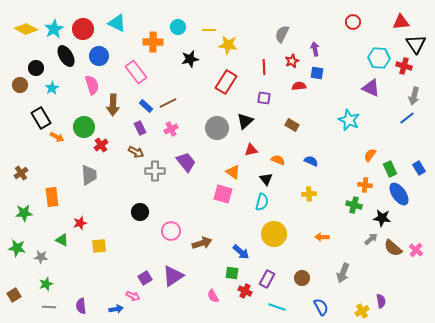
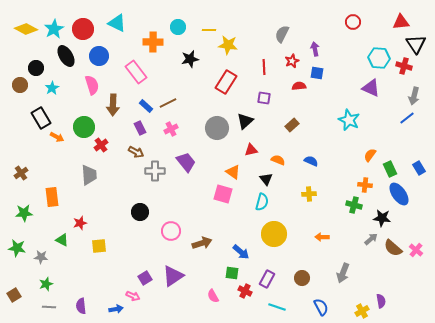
brown rectangle at (292, 125): rotated 72 degrees counterclockwise
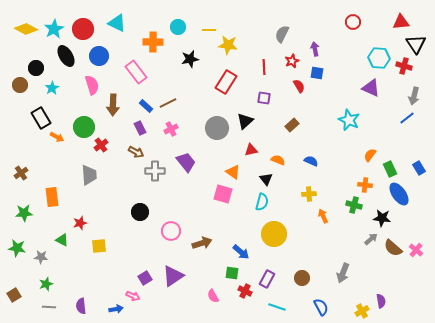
red semicircle at (299, 86): rotated 64 degrees clockwise
orange arrow at (322, 237): moved 1 px right, 21 px up; rotated 64 degrees clockwise
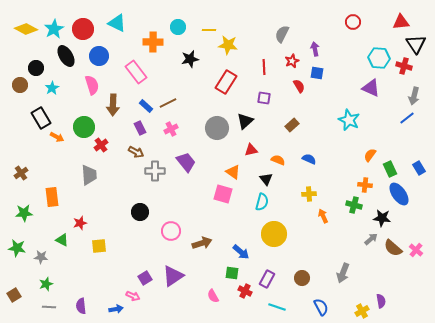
blue semicircle at (311, 161): moved 2 px left, 2 px up
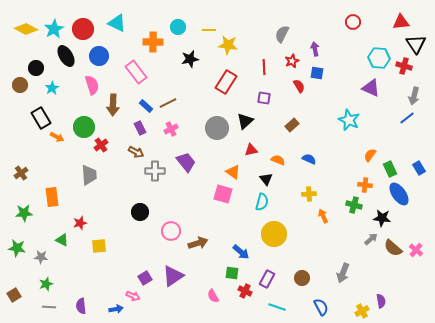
brown arrow at (202, 243): moved 4 px left
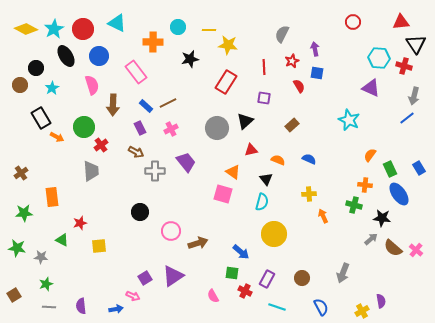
gray trapezoid at (89, 175): moved 2 px right, 4 px up
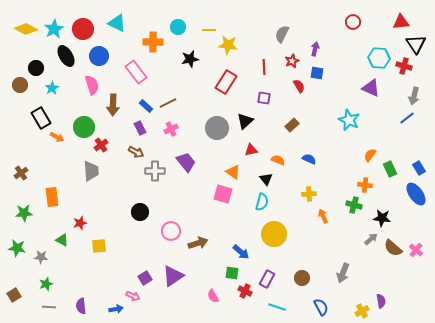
purple arrow at (315, 49): rotated 24 degrees clockwise
blue ellipse at (399, 194): moved 17 px right
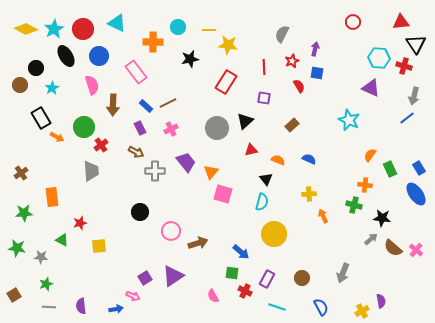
orange triangle at (233, 172): moved 22 px left; rotated 35 degrees clockwise
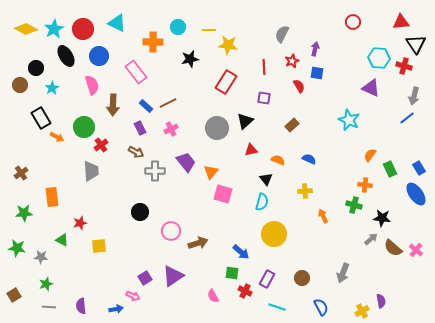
yellow cross at (309, 194): moved 4 px left, 3 px up
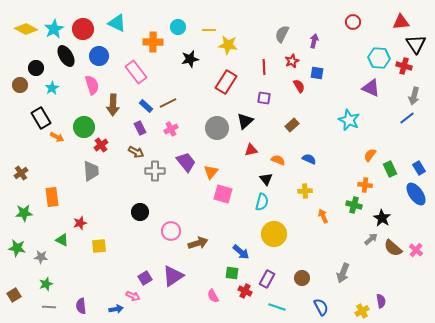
purple arrow at (315, 49): moved 1 px left, 8 px up
black star at (382, 218): rotated 24 degrees clockwise
